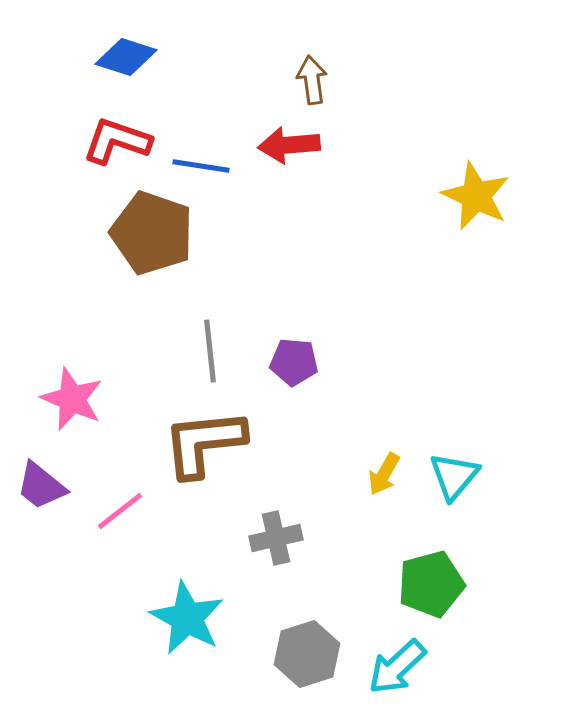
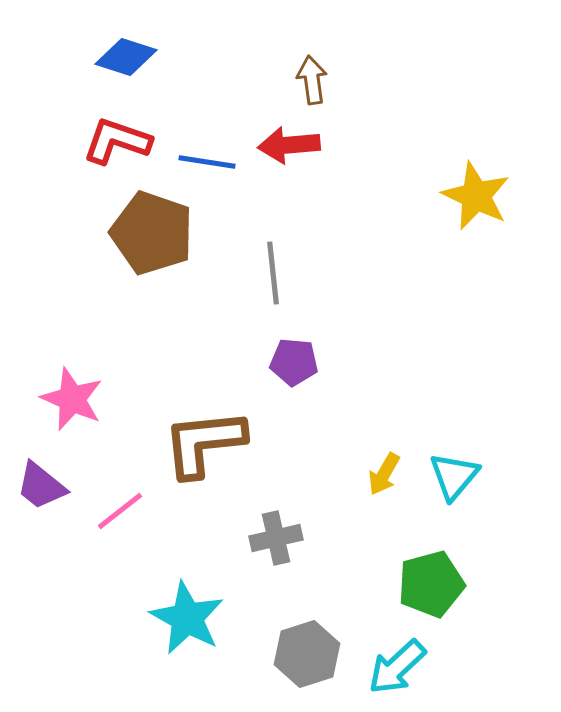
blue line: moved 6 px right, 4 px up
gray line: moved 63 px right, 78 px up
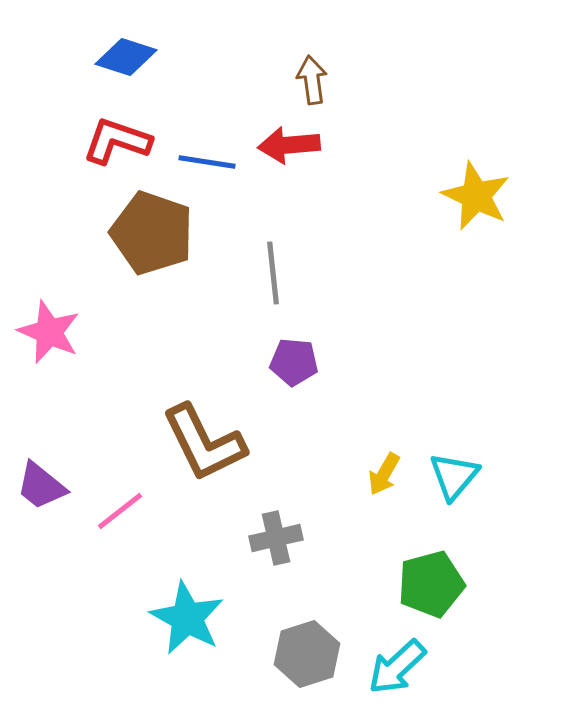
pink star: moved 23 px left, 67 px up
brown L-shape: rotated 110 degrees counterclockwise
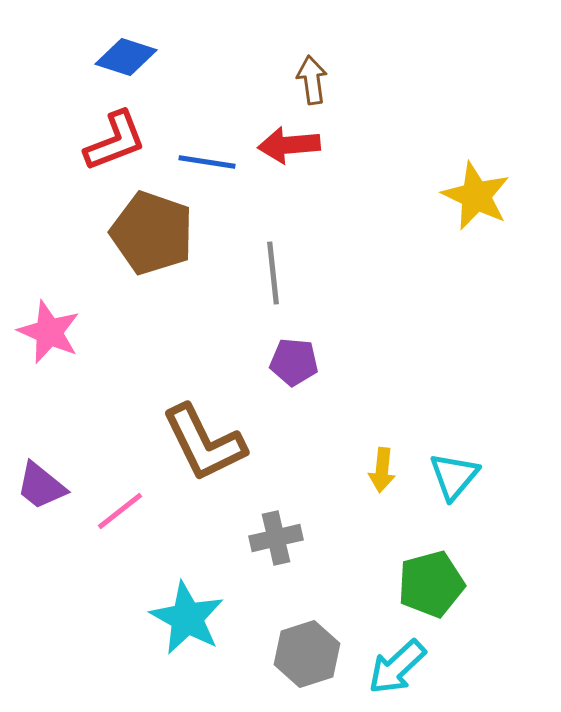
red L-shape: moved 2 px left; rotated 140 degrees clockwise
yellow arrow: moved 2 px left, 4 px up; rotated 24 degrees counterclockwise
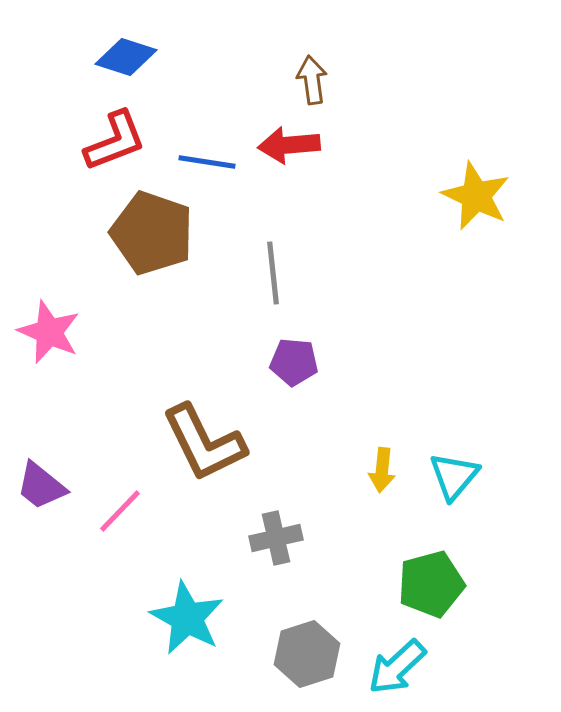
pink line: rotated 8 degrees counterclockwise
